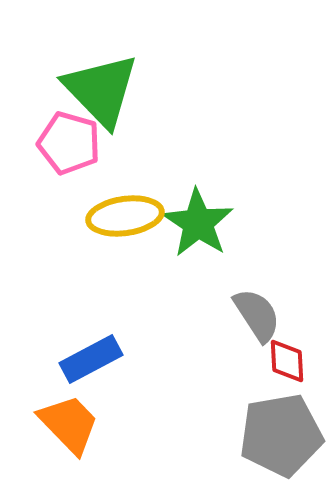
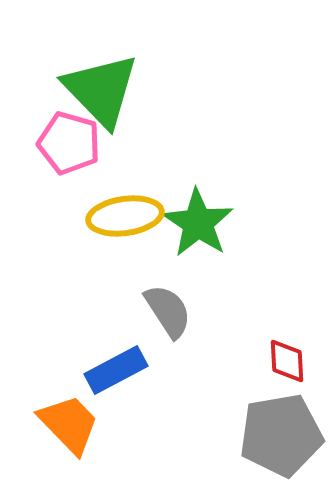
gray semicircle: moved 89 px left, 4 px up
blue rectangle: moved 25 px right, 11 px down
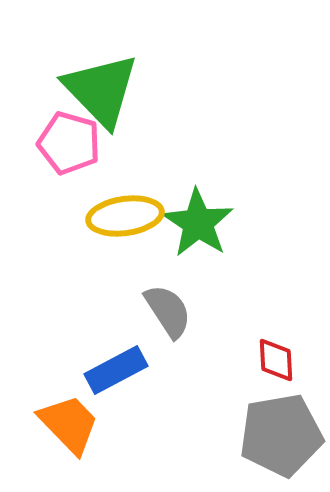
red diamond: moved 11 px left, 1 px up
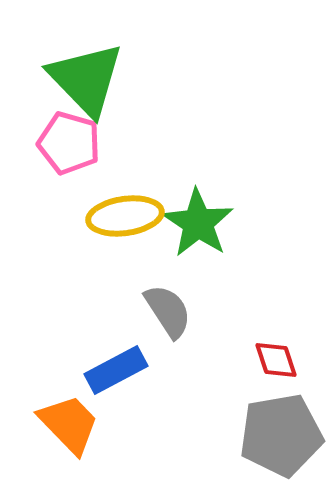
green triangle: moved 15 px left, 11 px up
red diamond: rotated 15 degrees counterclockwise
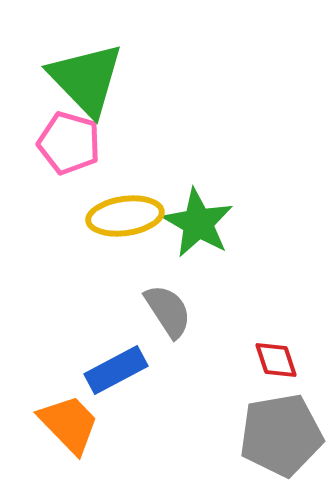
green star: rotated 4 degrees counterclockwise
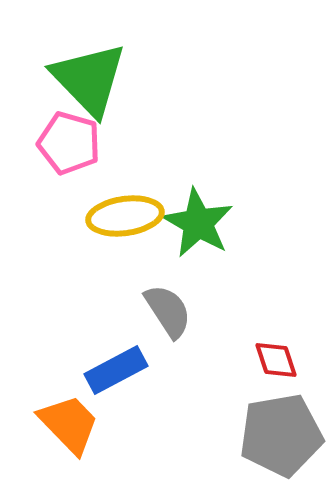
green triangle: moved 3 px right
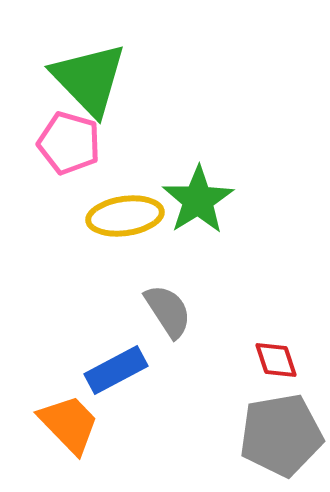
green star: moved 23 px up; rotated 10 degrees clockwise
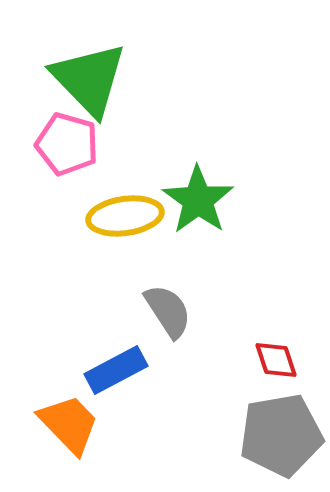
pink pentagon: moved 2 px left, 1 px down
green star: rotated 4 degrees counterclockwise
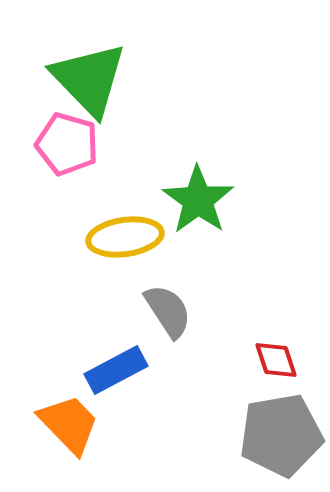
yellow ellipse: moved 21 px down
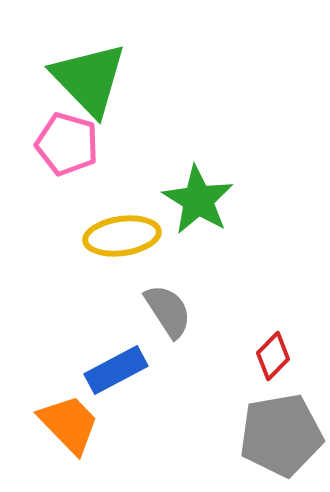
green star: rotated 4 degrees counterclockwise
yellow ellipse: moved 3 px left, 1 px up
red diamond: moved 3 px left, 4 px up; rotated 63 degrees clockwise
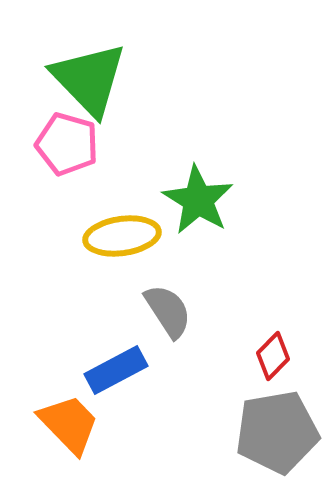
gray pentagon: moved 4 px left, 3 px up
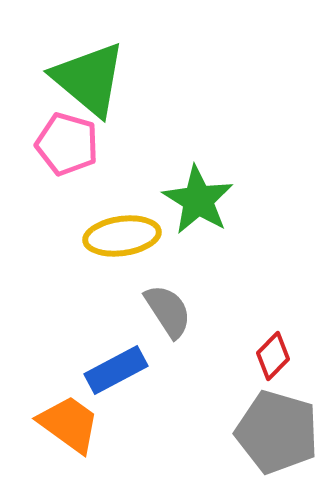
green triangle: rotated 6 degrees counterclockwise
orange trapezoid: rotated 10 degrees counterclockwise
gray pentagon: rotated 26 degrees clockwise
